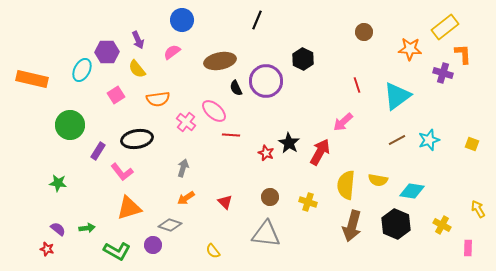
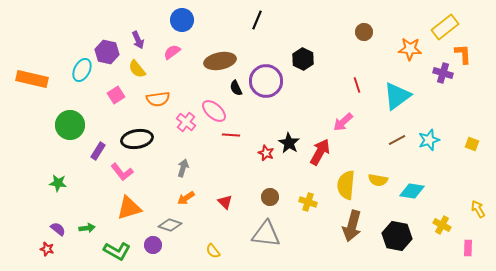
purple hexagon at (107, 52): rotated 15 degrees clockwise
black hexagon at (396, 224): moved 1 px right, 12 px down; rotated 12 degrees counterclockwise
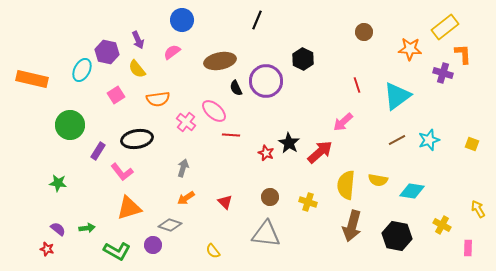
red arrow at (320, 152): rotated 20 degrees clockwise
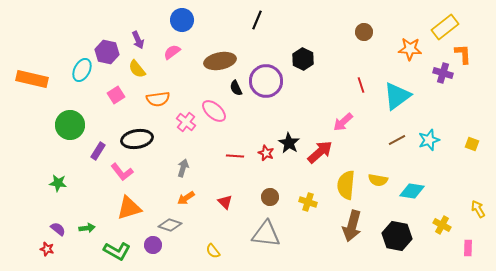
red line at (357, 85): moved 4 px right
red line at (231, 135): moved 4 px right, 21 px down
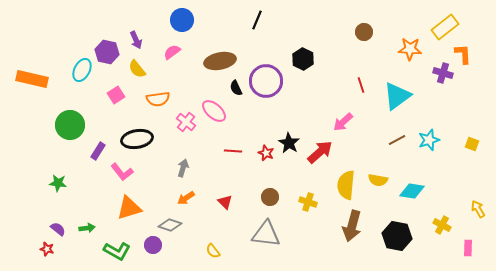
purple arrow at (138, 40): moved 2 px left
red line at (235, 156): moved 2 px left, 5 px up
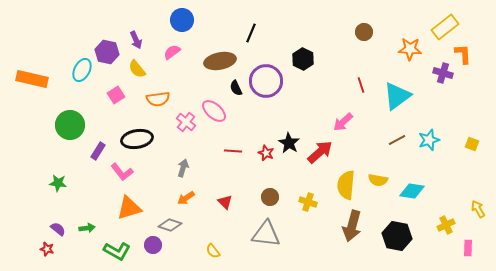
black line at (257, 20): moved 6 px left, 13 px down
yellow cross at (442, 225): moved 4 px right; rotated 36 degrees clockwise
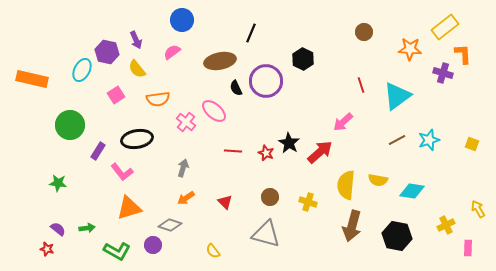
gray triangle at (266, 234): rotated 8 degrees clockwise
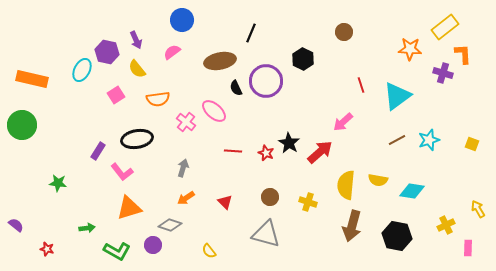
brown circle at (364, 32): moved 20 px left
green circle at (70, 125): moved 48 px left
purple semicircle at (58, 229): moved 42 px left, 4 px up
yellow semicircle at (213, 251): moved 4 px left
